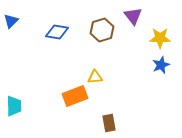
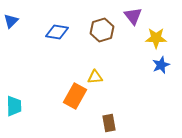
yellow star: moved 4 px left
orange rectangle: rotated 40 degrees counterclockwise
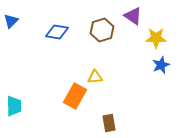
purple triangle: rotated 18 degrees counterclockwise
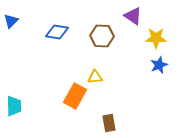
brown hexagon: moved 6 px down; rotated 20 degrees clockwise
blue star: moved 2 px left
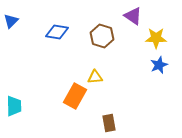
brown hexagon: rotated 15 degrees clockwise
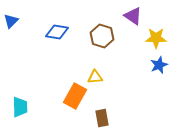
cyan trapezoid: moved 6 px right, 1 px down
brown rectangle: moved 7 px left, 5 px up
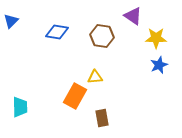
brown hexagon: rotated 10 degrees counterclockwise
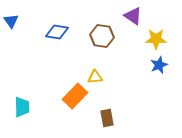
blue triangle: rotated 21 degrees counterclockwise
yellow star: moved 1 px down
orange rectangle: rotated 15 degrees clockwise
cyan trapezoid: moved 2 px right
brown rectangle: moved 5 px right
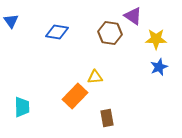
brown hexagon: moved 8 px right, 3 px up
blue star: moved 2 px down
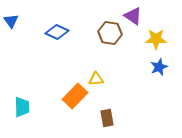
blue diamond: rotated 15 degrees clockwise
yellow triangle: moved 1 px right, 2 px down
